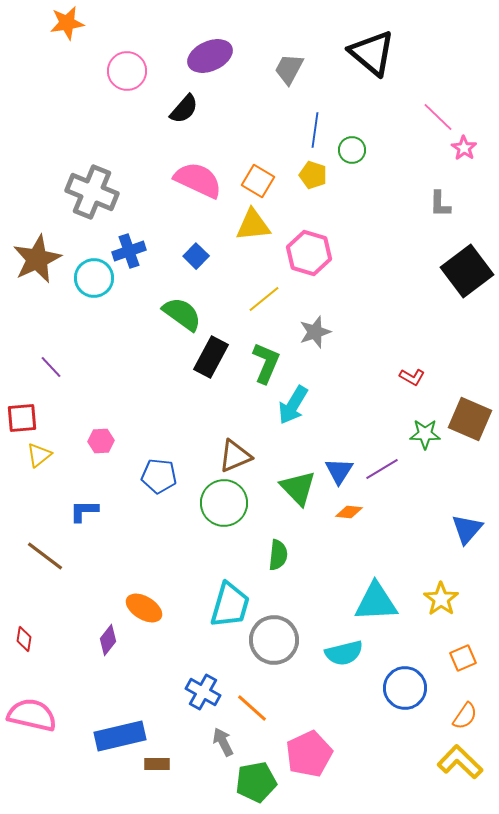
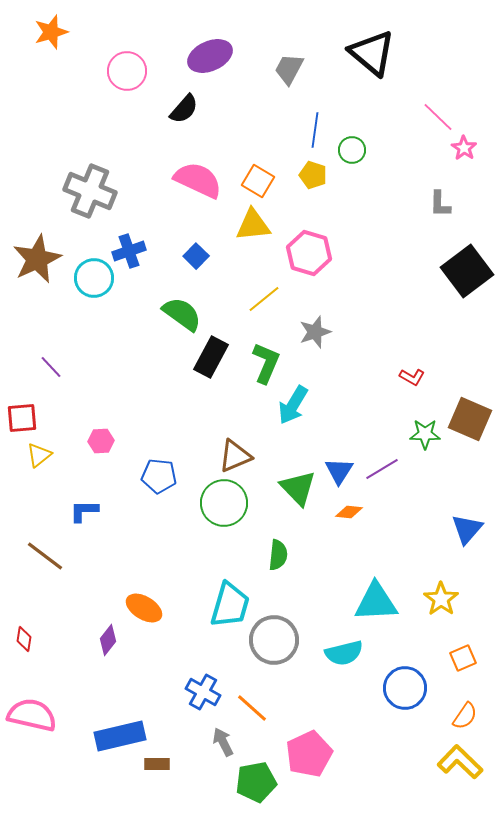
orange star at (67, 23): moved 16 px left, 9 px down; rotated 8 degrees counterclockwise
gray cross at (92, 192): moved 2 px left, 1 px up
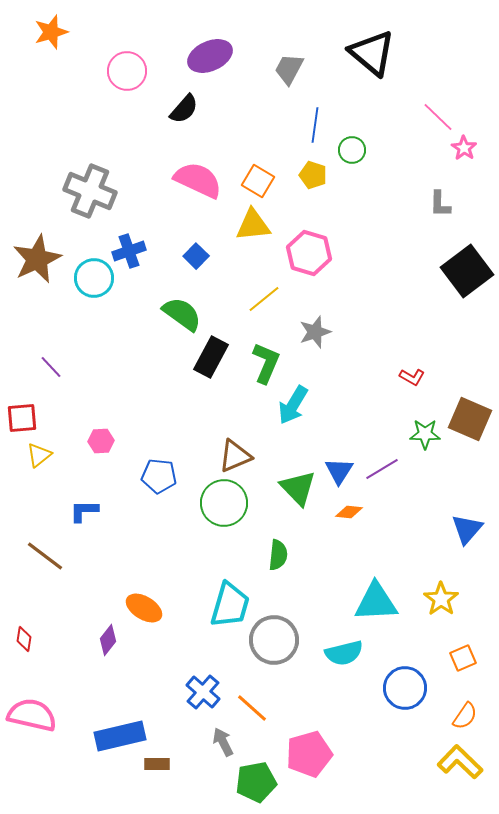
blue line at (315, 130): moved 5 px up
blue cross at (203, 692): rotated 12 degrees clockwise
pink pentagon at (309, 754): rotated 9 degrees clockwise
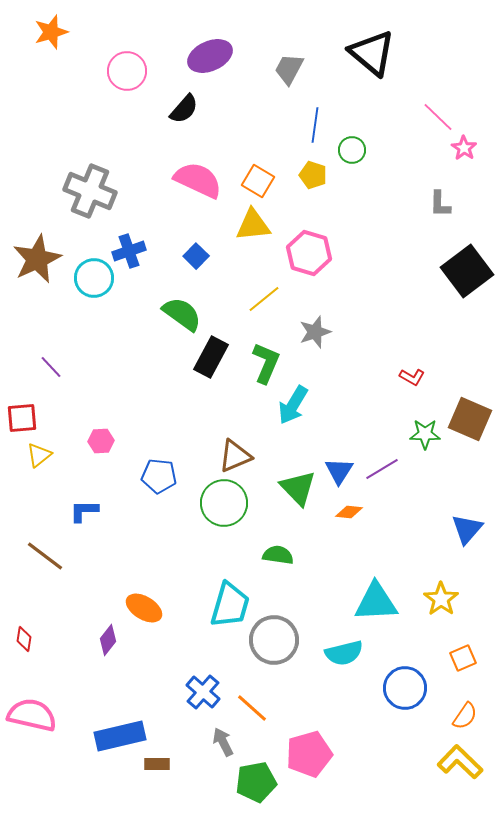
green semicircle at (278, 555): rotated 88 degrees counterclockwise
